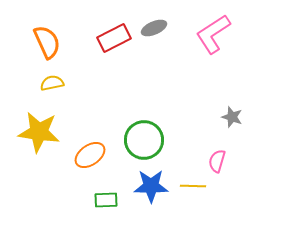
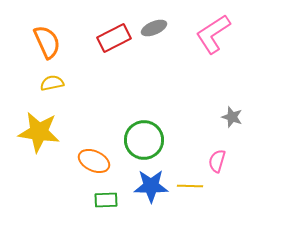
orange ellipse: moved 4 px right, 6 px down; rotated 60 degrees clockwise
yellow line: moved 3 px left
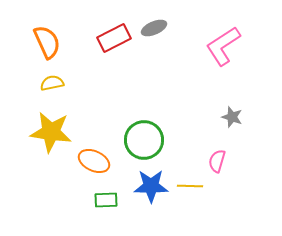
pink L-shape: moved 10 px right, 12 px down
yellow star: moved 12 px right
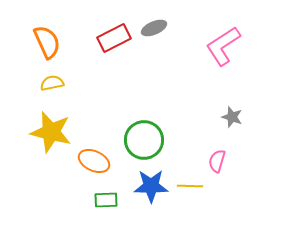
yellow star: rotated 6 degrees clockwise
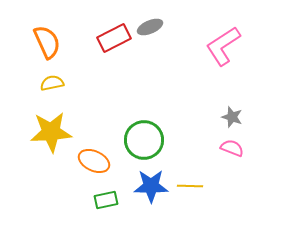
gray ellipse: moved 4 px left, 1 px up
yellow star: rotated 18 degrees counterclockwise
pink semicircle: moved 15 px right, 13 px up; rotated 95 degrees clockwise
green rectangle: rotated 10 degrees counterclockwise
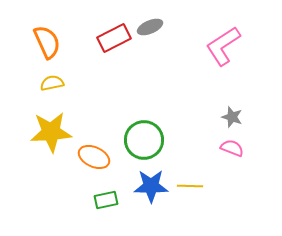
orange ellipse: moved 4 px up
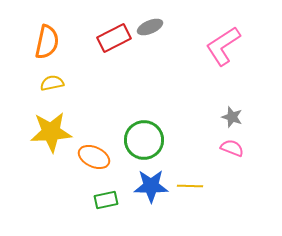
orange semicircle: rotated 36 degrees clockwise
